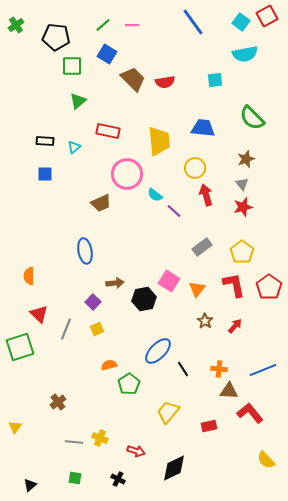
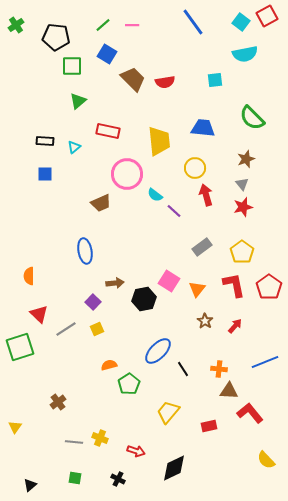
gray line at (66, 329): rotated 35 degrees clockwise
blue line at (263, 370): moved 2 px right, 8 px up
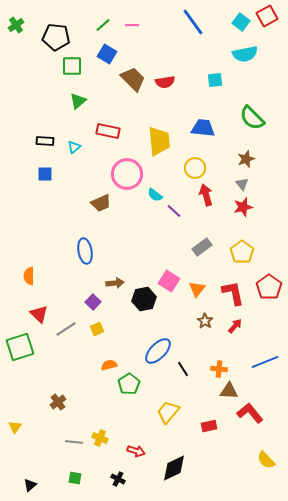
red L-shape at (234, 285): moved 1 px left, 8 px down
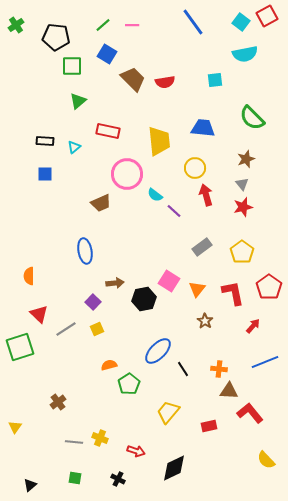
red arrow at (235, 326): moved 18 px right
